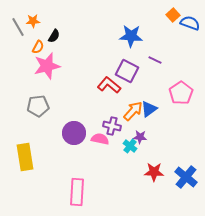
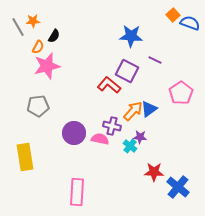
blue cross: moved 8 px left, 10 px down
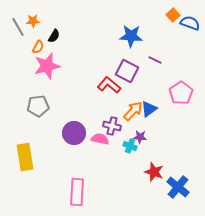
cyan cross: rotated 16 degrees counterclockwise
red star: rotated 18 degrees clockwise
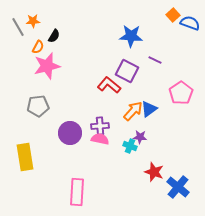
purple cross: moved 12 px left; rotated 18 degrees counterclockwise
purple circle: moved 4 px left
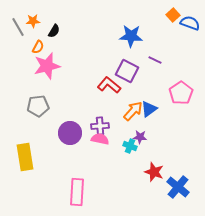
black semicircle: moved 5 px up
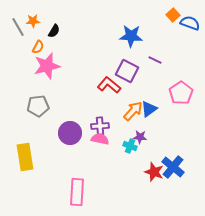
blue cross: moved 5 px left, 20 px up
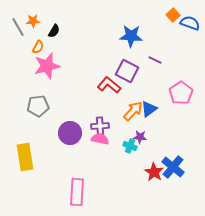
red star: rotated 12 degrees clockwise
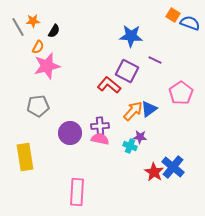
orange square: rotated 16 degrees counterclockwise
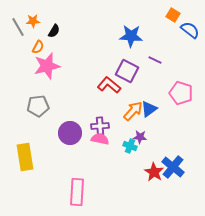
blue semicircle: moved 7 px down; rotated 18 degrees clockwise
pink pentagon: rotated 20 degrees counterclockwise
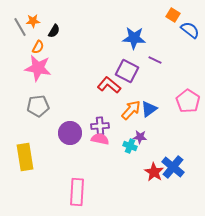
gray line: moved 2 px right
blue star: moved 3 px right, 2 px down
pink star: moved 9 px left, 2 px down; rotated 24 degrees clockwise
pink pentagon: moved 7 px right, 8 px down; rotated 15 degrees clockwise
orange arrow: moved 2 px left, 1 px up
